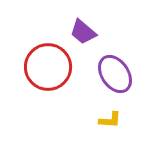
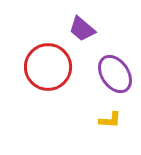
purple trapezoid: moved 1 px left, 3 px up
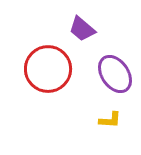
red circle: moved 2 px down
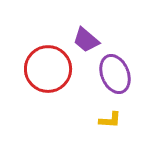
purple trapezoid: moved 4 px right, 11 px down
purple ellipse: rotated 12 degrees clockwise
